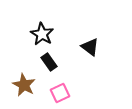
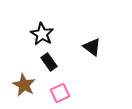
black triangle: moved 2 px right
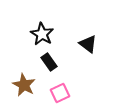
black triangle: moved 4 px left, 3 px up
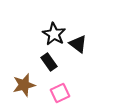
black star: moved 12 px right
black triangle: moved 10 px left
brown star: rotated 30 degrees clockwise
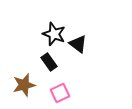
black star: rotated 10 degrees counterclockwise
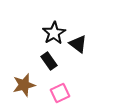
black star: moved 1 px up; rotated 20 degrees clockwise
black rectangle: moved 1 px up
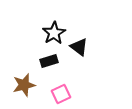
black triangle: moved 1 px right, 3 px down
black rectangle: rotated 72 degrees counterclockwise
pink square: moved 1 px right, 1 px down
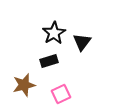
black triangle: moved 3 px right, 5 px up; rotated 30 degrees clockwise
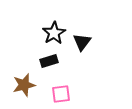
pink square: rotated 18 degrees clockwise
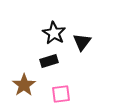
black star: rotated 10 degrees counterclockwise
brown star: rotated 20 degrees counterclockwise
